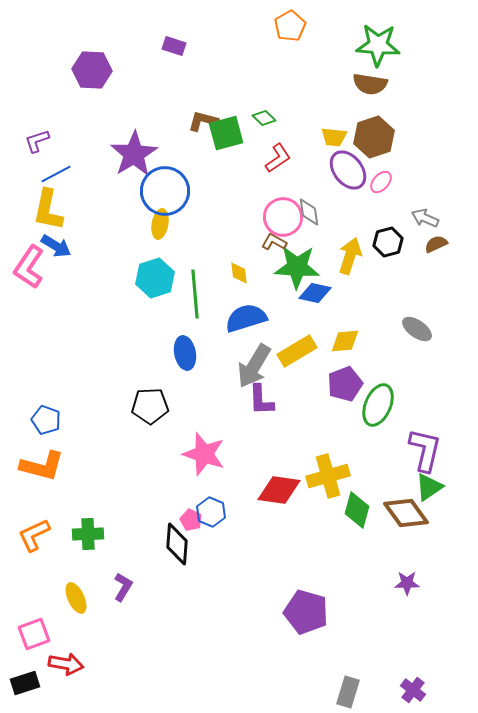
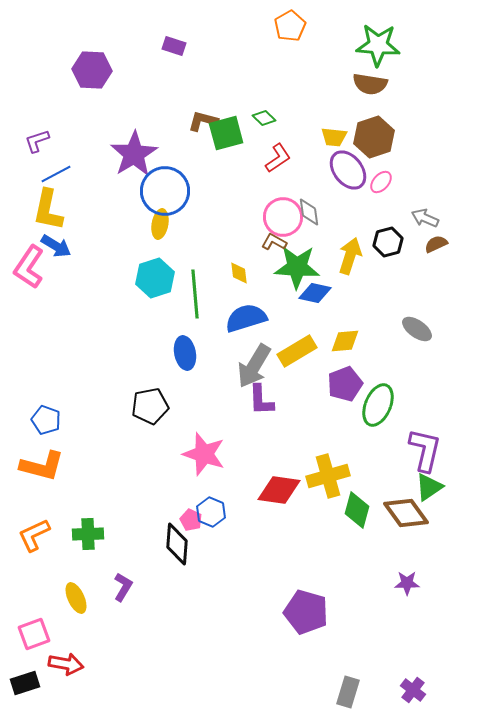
black pentagon at (150, 406): rotated 9 degrees counterclockwise
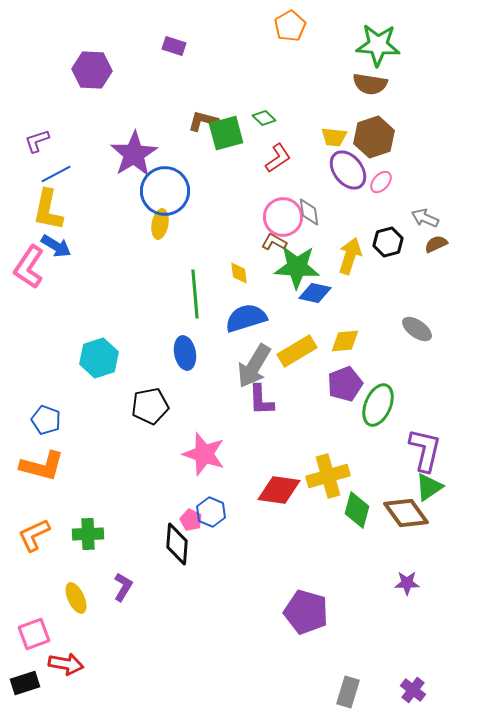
cyan hexagon at (155, 278): moved 56 px left, 80 px down
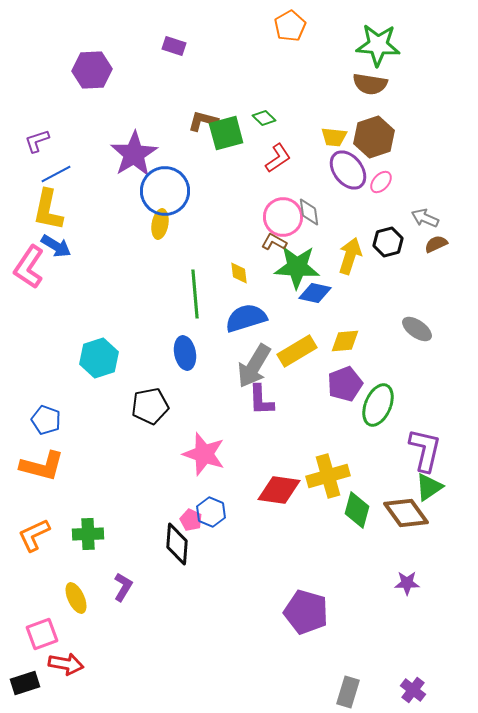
purple hexagon at (92, 70): rotated 6 degrees counterclockwise
pink square at (34, 634): moved 8 px right
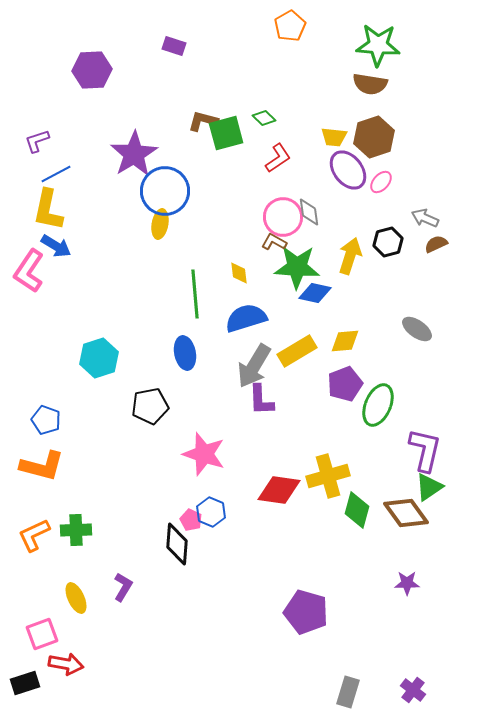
pink L-shape at (29, 267): moved 4 px down
green cross at (88, 534): moved 12 px left, 4 px up
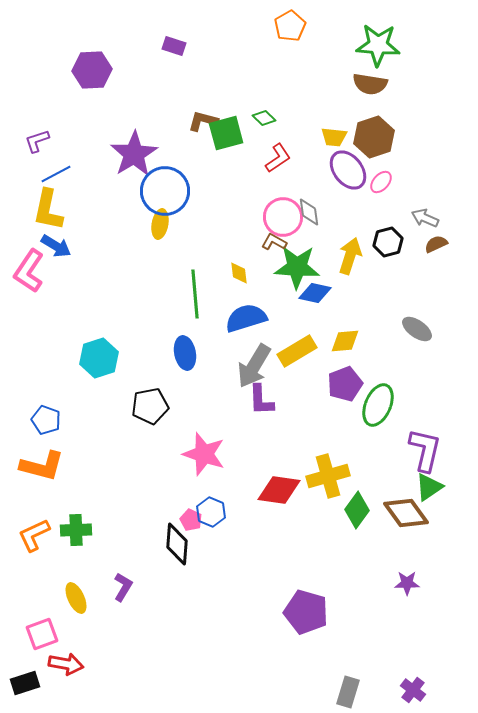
green diamond at (357, 510): rotated 21 degrees clockwise
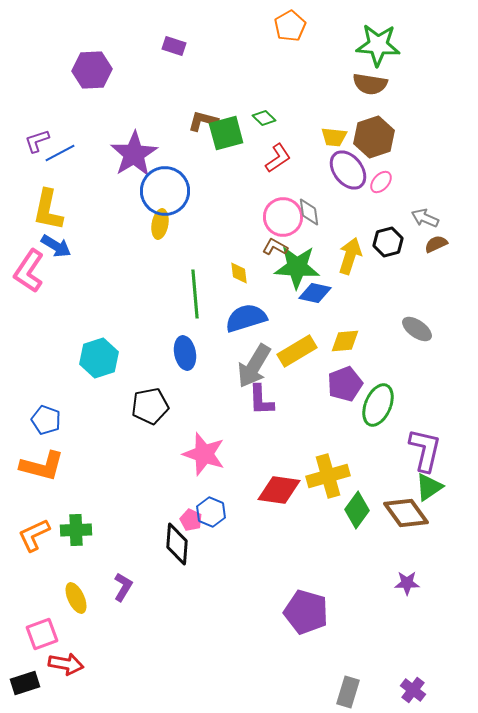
blue line at (56, 174): moved 4 px right, 21 px up
brown L-shape at (274, 242): moved 1 px right, 5 px down
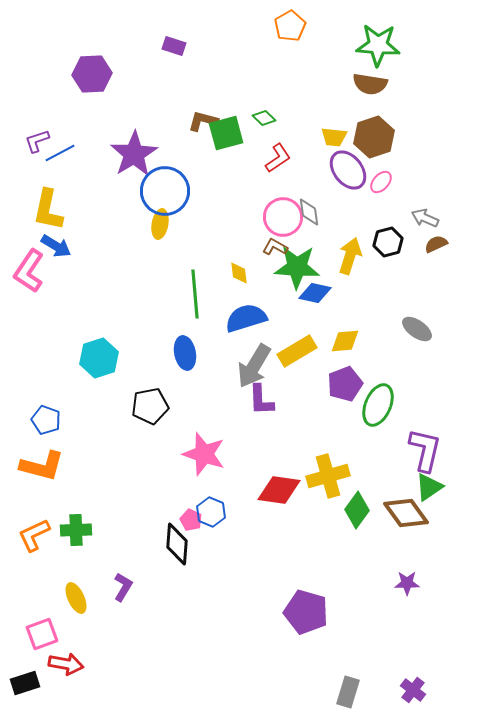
purple hexagon at (92, 70): moved 4 px down
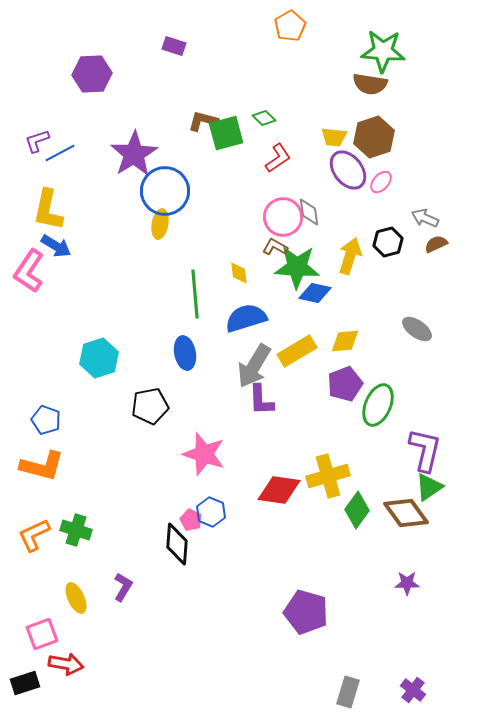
green star at (378, 45): moved 5 px right, 6 px down
green cross at (76, 530): rotated 20 degrees clockwise
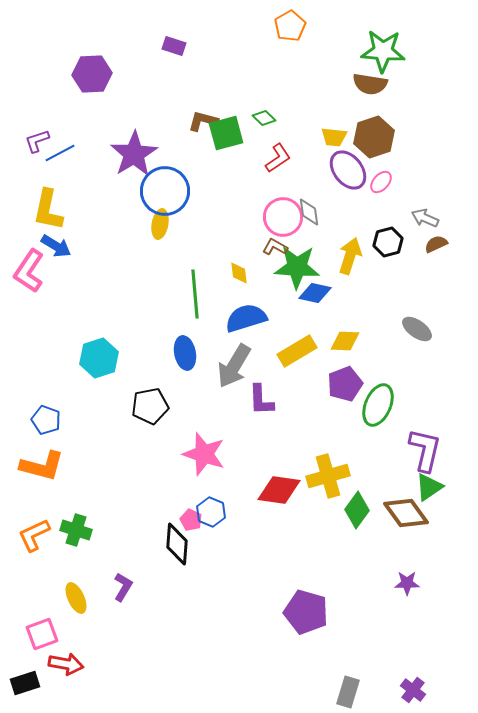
yellow diamond at (345, 341): rotated 8 degrees clockwise
gray arrow at (254, 366): moved 20 px left
